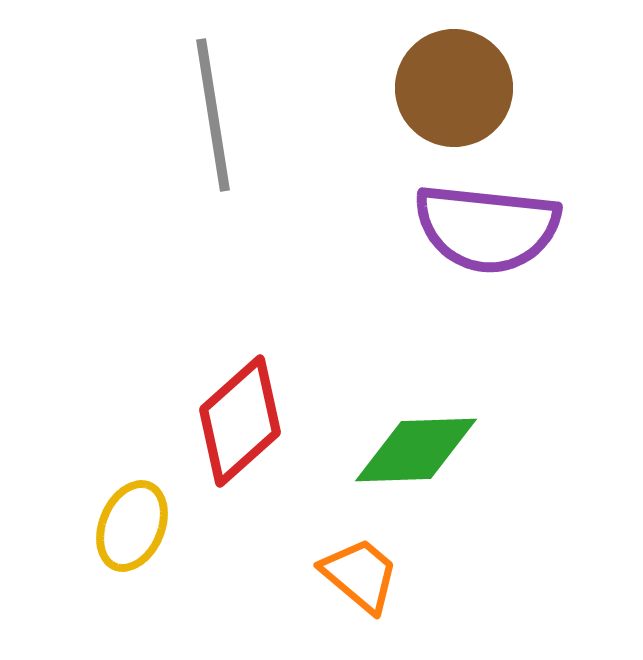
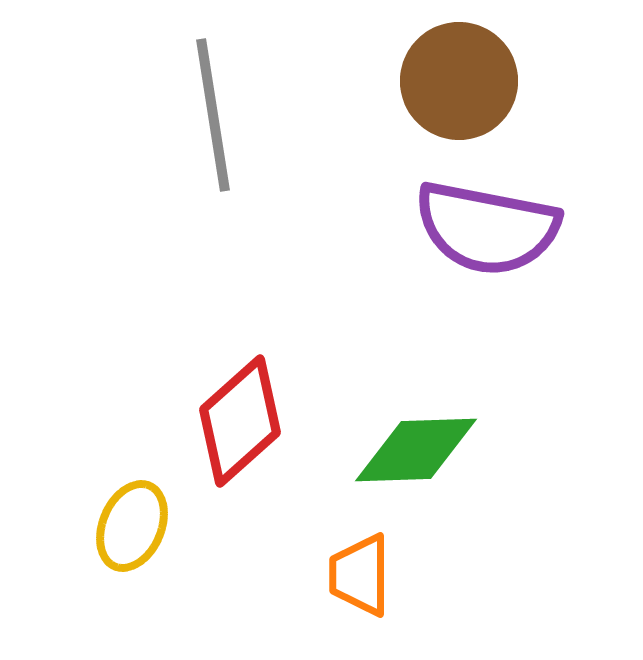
brown circle: moved 5 px right, 7 px up
purple semicircle: rotated 5 degrees clockwise
orange trapezoid: rotated 130 degrees counterclockwise
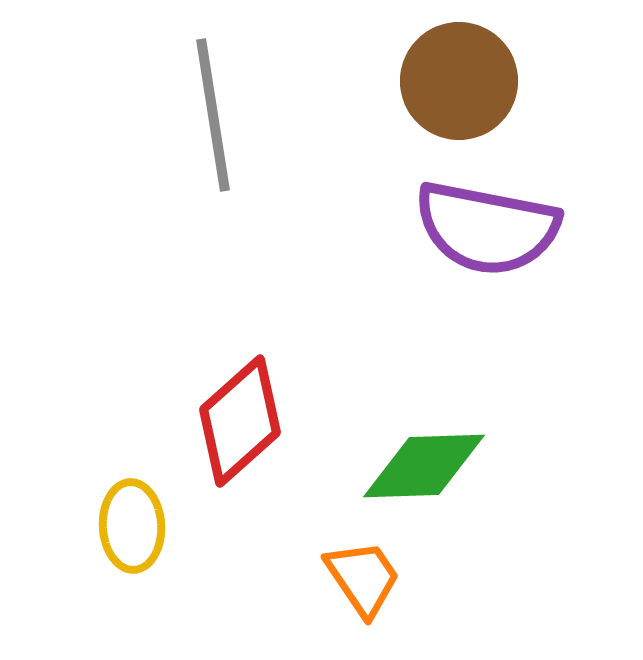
green diamond: moved 8 px right, 16 px down
yellow ellipse: rotated 26 degrees counterclockwise
orange trapezoid: moved 3 px right, 3 px down; rotated 146 degrees clockwise
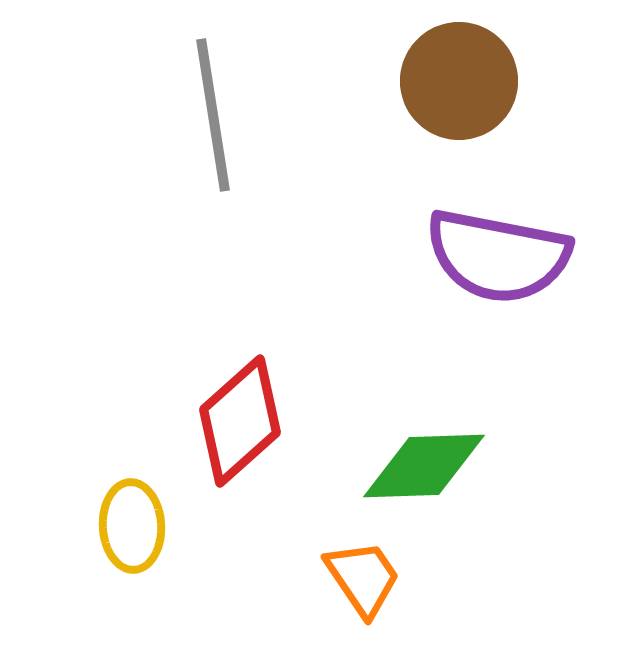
purple semicircle: moved 11 px right, 28 px down
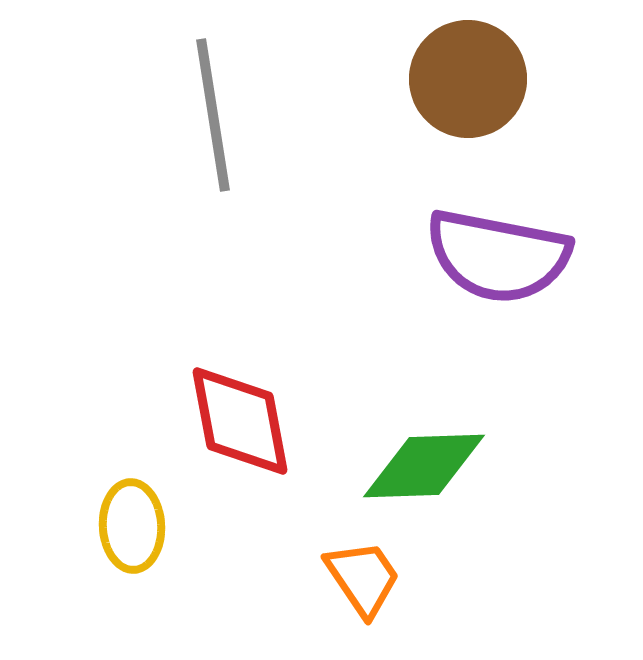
brown circle: moved 9 px right, 2 px up
red diamond: rotated 59 degrees counterclockwise
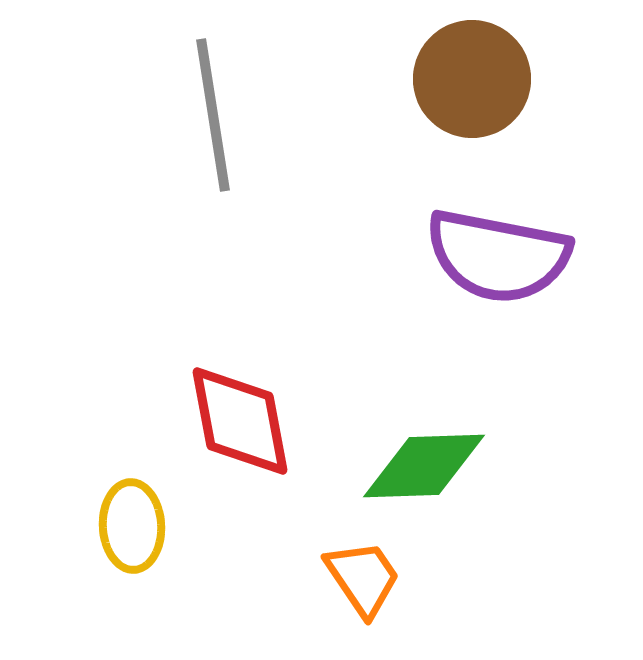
brown circle: moved 4 px right
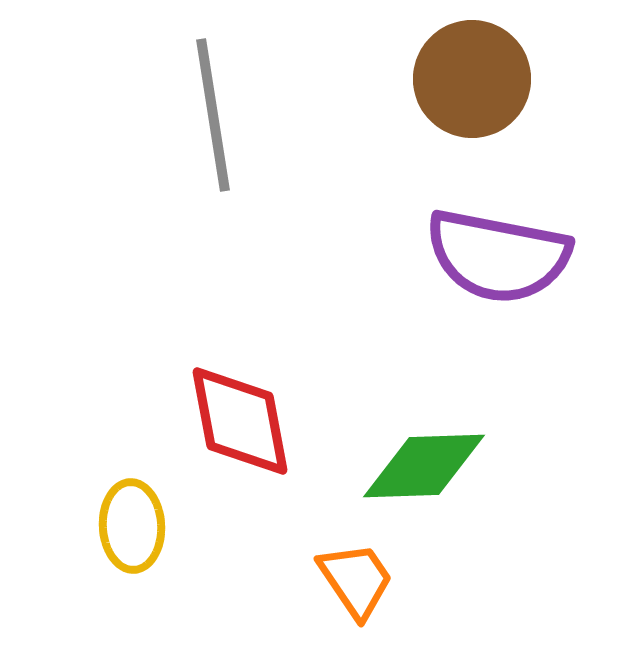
orange trapezoid: moved 7 px left, 2 px down
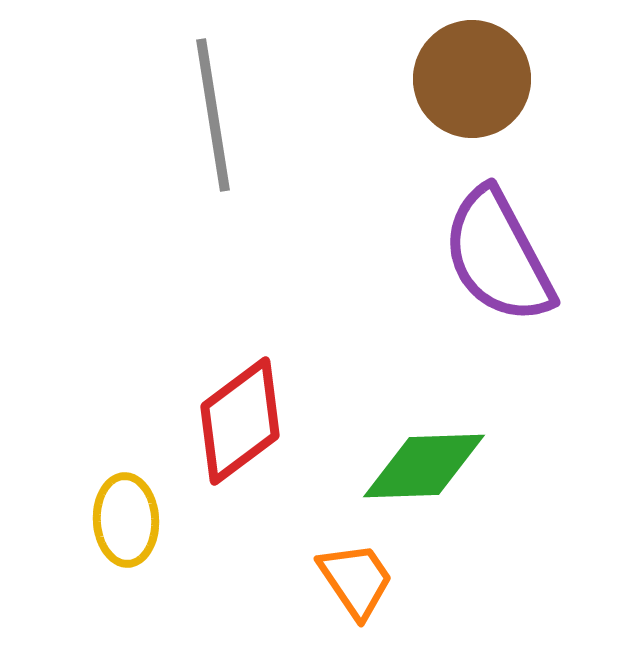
purple semicircle: rotated 51 degrees clockwise
red diamond: rotated 64 degrees clockwise
yellow ellipse: moved 6 px left, 6 px up
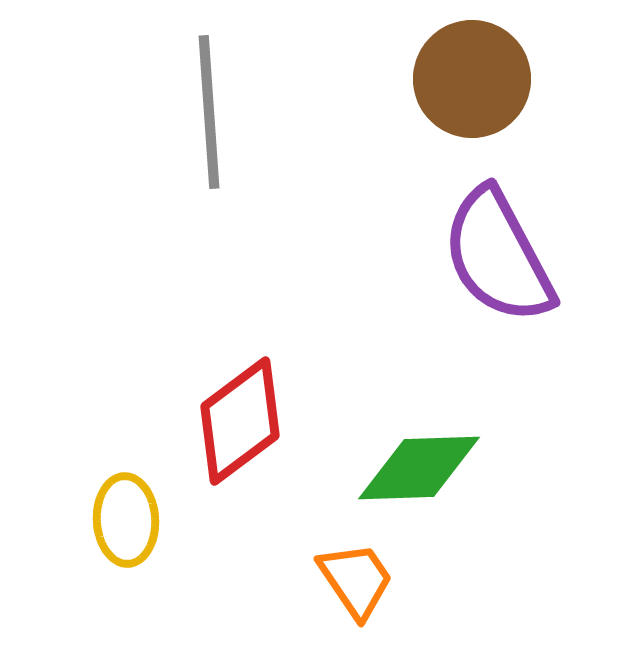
gray line: moved 4 px left, 3 px up; rotated 5 degrees clockwise
green diamond: moved 5 px left, 2 px down
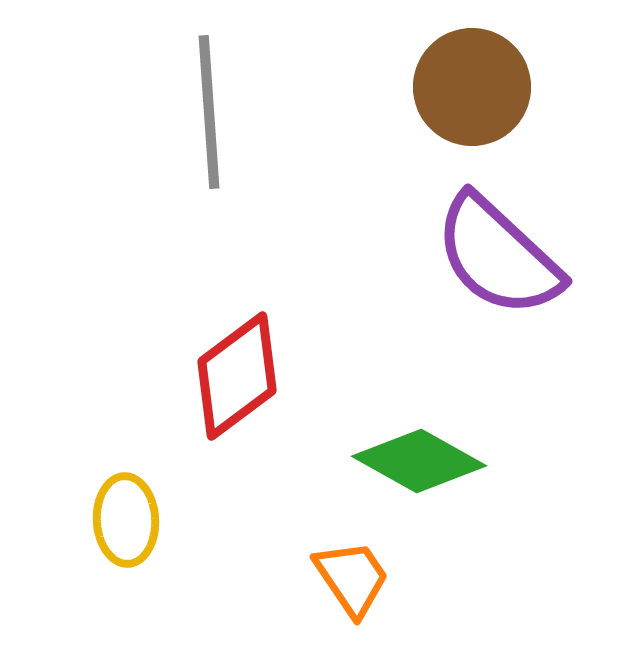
brown circle: moved 8 px down
purple semicircle: rotated 19 degrees counterclockwise
red diamond: moved 3 px left, 45 px up
green diamond: moved 7 px up; rotated 31 degrees clockwise
orange trapezoid: moved 4 px left, 2 px up
